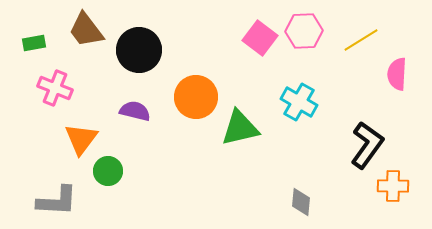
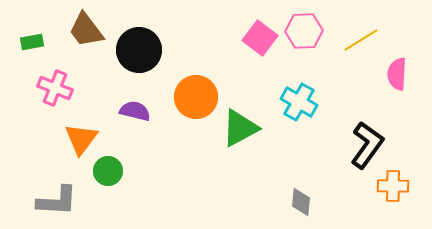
green rectangle: moved 2 px left, 1 px up
green triangle: rotated 15 degrees counterclockwise
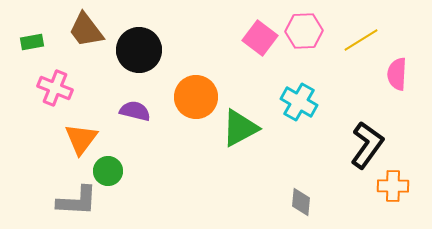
gray L-shape: moved 20 px right
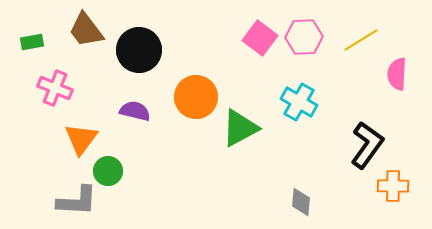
pink hexagon: moved 6 px down
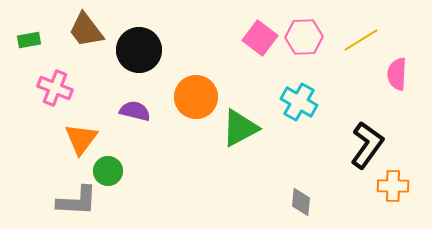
green rectangle: moved 3 px left, 2 px up
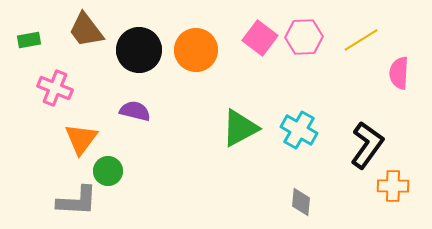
pink semicircle: moved 2 px right, 1 px up
orange circle: moved 47 px up
cyan cross: moved 28 px down
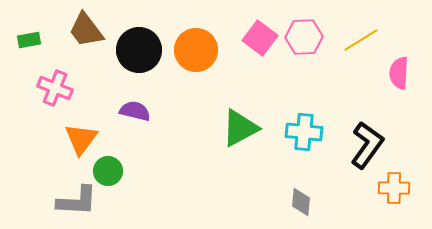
cyan cross: moved 5 px right, 2 px down; rotated 24 degrees counterclockwise
orange cross: moved 1 px right, 2 px down
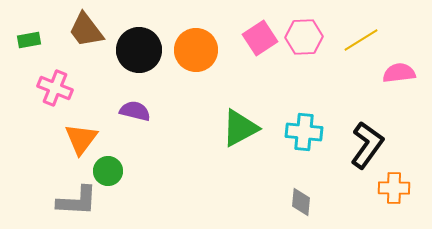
pink square: rotated 20 degrees clockwise
pink semicircle: rotated 80 degrees clockwise
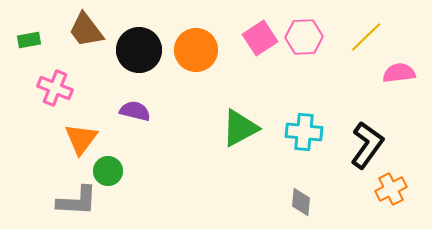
yellow line: moved 5 px right, 3 px up; rotated 12 degrees counterclockwise
orange cross: moved 3 px left, 1 px down; rotated 28 degrees counterclockwise
